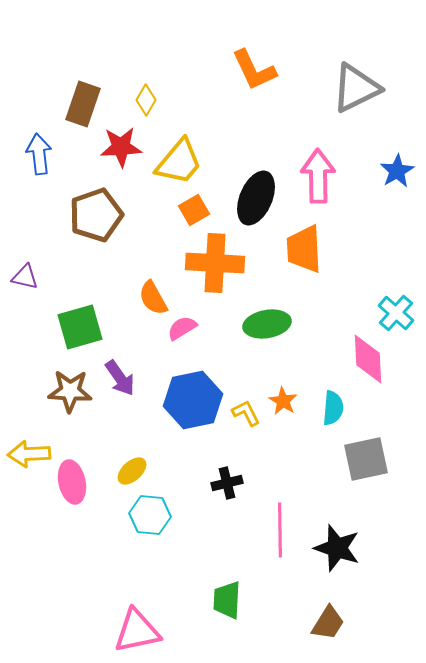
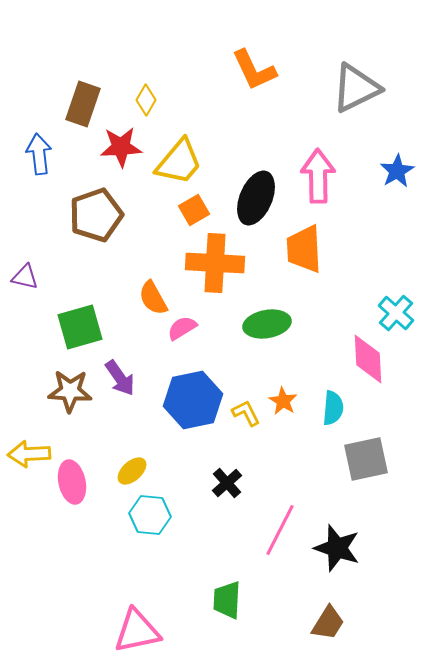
black cross: rotated 28 degrees counterclockwise
pink line: rotated 28 degrees clockwise
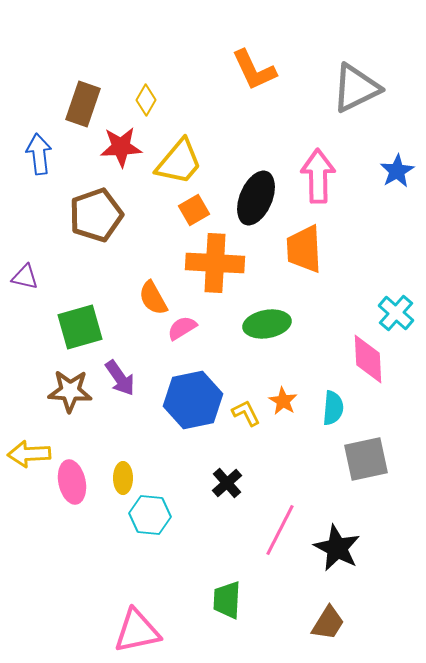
yellow ellipse: moved 9 px left, 7 px down; rotated 48 degrees counterclockwise
black star: rotated 9 degrees clockwise
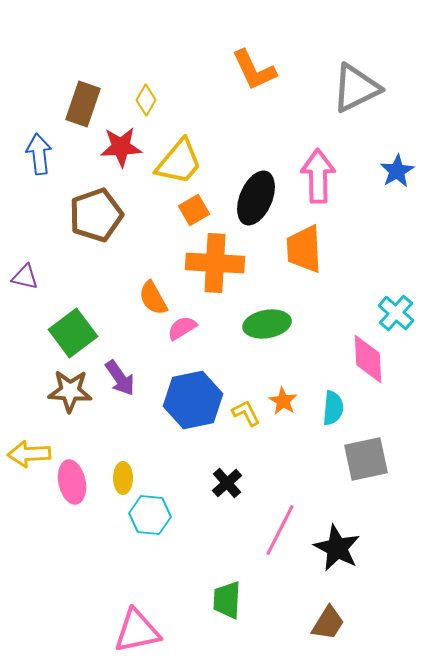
green square: moved 7 px left, 6 px down; rotated 21 degrees counterclockwise
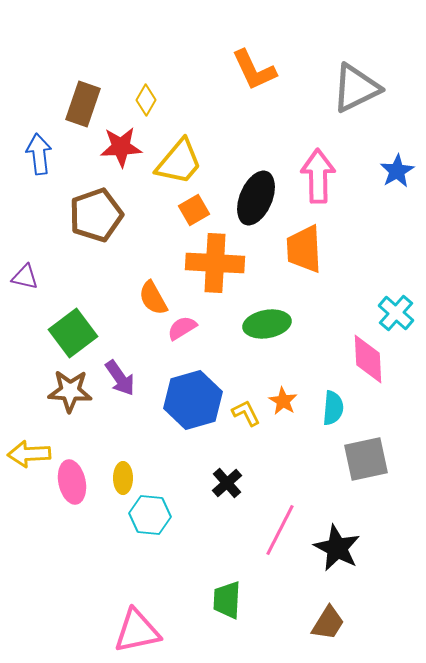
blue hexagon: rotated 4 degrees counterclockwise
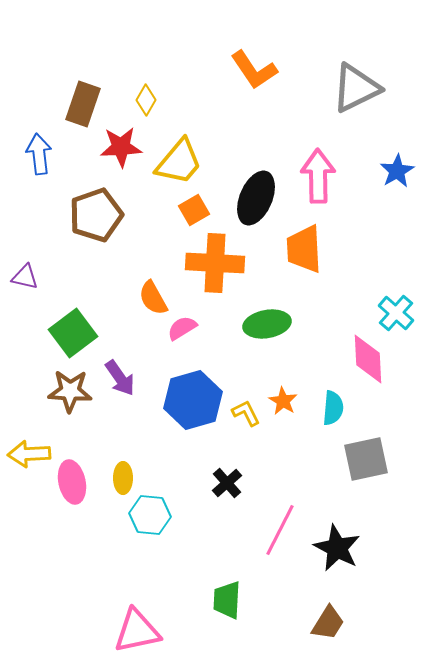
orange L-shape: rotated 9 degrees counterclockwise
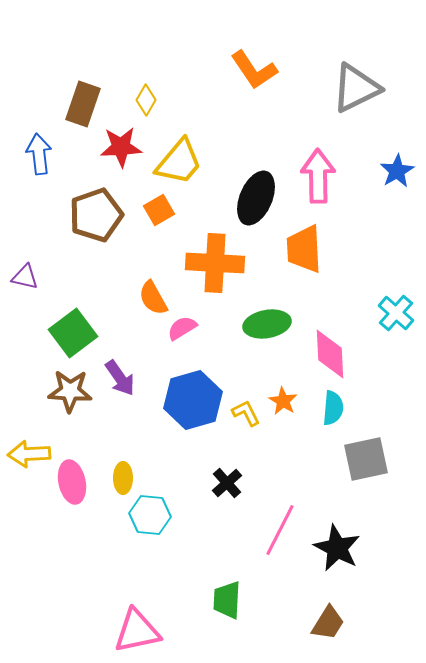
orange square: moved 35 px left
pink diamond: moved 38 px left, 5 px up
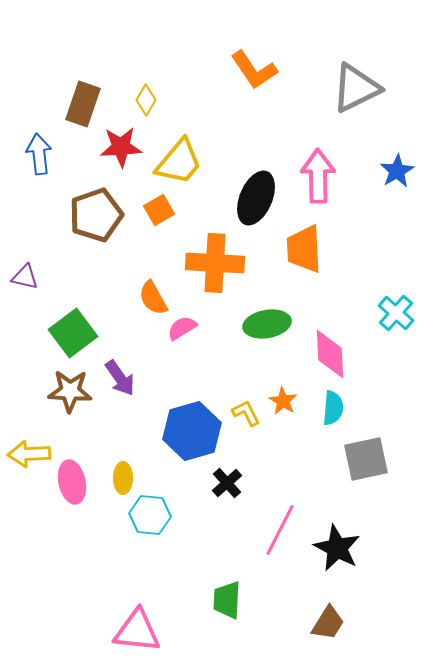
blue hexagon: moved 1 px left, 31 px down
pink triangle: rotated 18 degrees clockwise
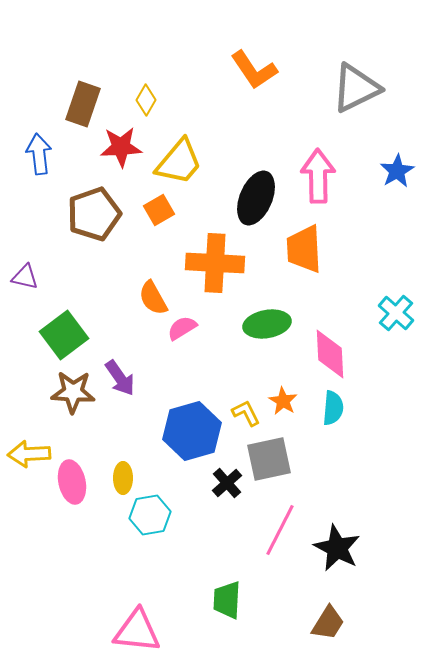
brown pentagon: moved 2 px left, 1 px up
green square: moved 9 px left, 2 px down
brown star: moved 3 px right, 1 px down
gray square: moved 97 px left
cyan hexagon: rotated 15 degrees counterclockwise
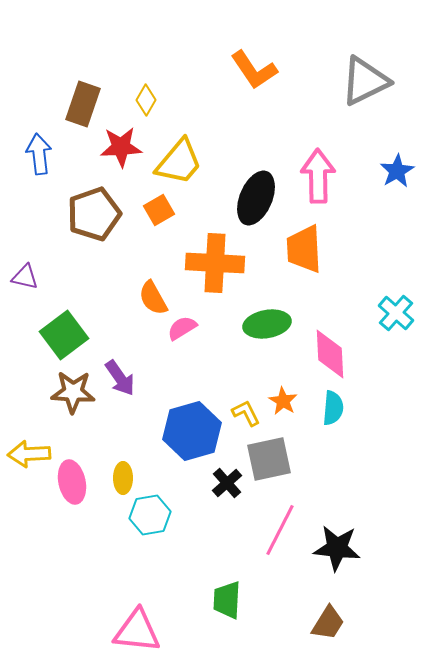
gray triangle: moved 9 px right, 7 px up
black star: rotated 21 degrees counterclockwise
